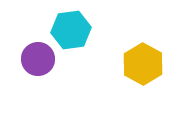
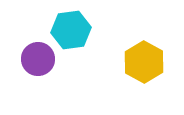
yellow hexagon: moved 1 px right, 2 px up
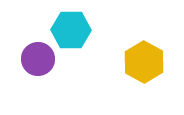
cyan hexagon: rotated 9 degrees clockwise
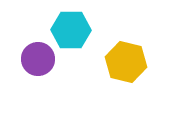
yellow hexagon: moved 18 px left; rotated 15 degrees counterclockwise
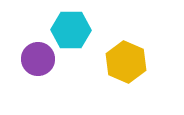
yellow hexagon: rotated 9 degrees clockwise
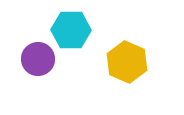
yellow hexagon: moved 1 px right
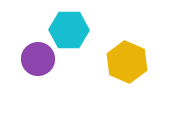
cyan hexagon: moved 2 px left
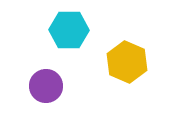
purple circle: moved 8 px right, 27 px down
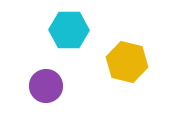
yellow hexagon: rotated 9 degrees counterclockwise
